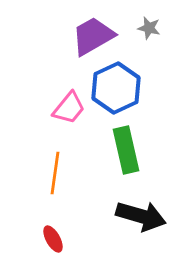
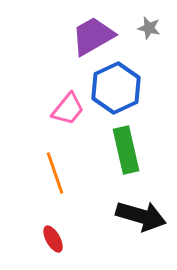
pink trapezoid: moved 1 px left, 1 px down
orange line: rotated 27 degrees counterclockwise
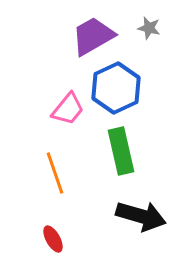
green rectangle: moved 5 px left, 1 px down
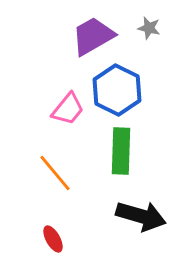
blue hexagon: moved 1 px right, 2 px down; rotated 9 degrees counterclockwise
green rectangle: rotated 15 degrees clockwise
orange line: rotated 21 degrees counterclockwise
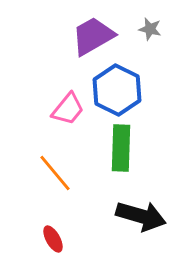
gray star: moved 1 px right, 1 px down
green rectangle: moved 3 px up
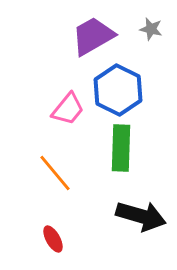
gray star: moved 1 px right
blue hexagon: moved 1 px right
